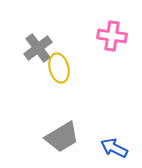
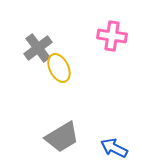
yellow ellipse: rotated 12 degrees counterclockwise
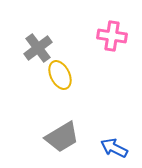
yellow ellipse: moved 1 px right, 7 px down
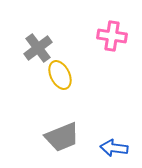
gray trapezoid: rotated 9 degrees clockwise
blue arrow: rotated 20 degrees counterclockwise
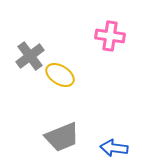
pink cross: moved 2 px left
gray cross: moved 8 px left, 8 px down
yellow ellipse: rotated 32 degrees counterclockwise
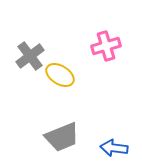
pink cross: moved 4 px left, 10 px down; rotated 24 degrees counterclockwise
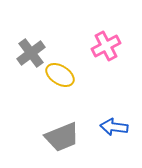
pink cross: rotated 12 degrees counterclockwise
gray cross: moved 1 px right, 3 px up
blue arrow: moved 21 px up
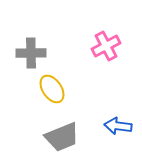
gray cross: rotated 36 degrees clockwise
yellow ellipse: moved 8 px left, 14 px down; rotated 24 degrees clockwise
blue arrow: moved 4 px right, 1 px up
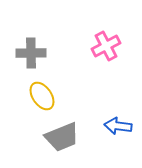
yellow ellipse: moved 10 px left, 7 px down
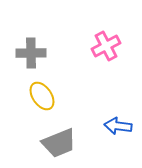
gray trapezoid: moved 3 px left, 6 px down
